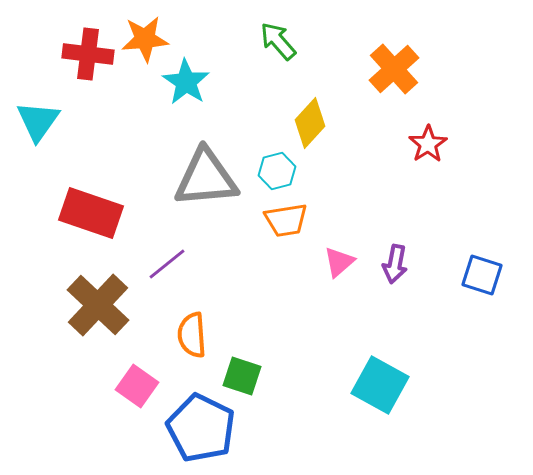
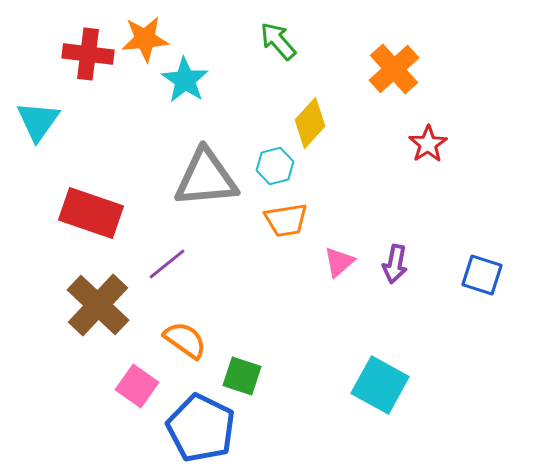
cyan star: moved 1 px left, 2 px up
cyan hexagon: moved 2 px left, 5 px up
orange semicircle: moved 7 px left, 5 px down; rotated 129 degrees clockwise
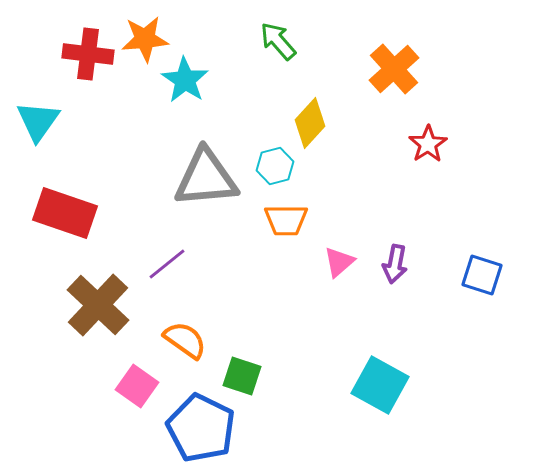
red rectangle: moved 26 px left
orange trapezoid: rotated 9 degrees clockwise
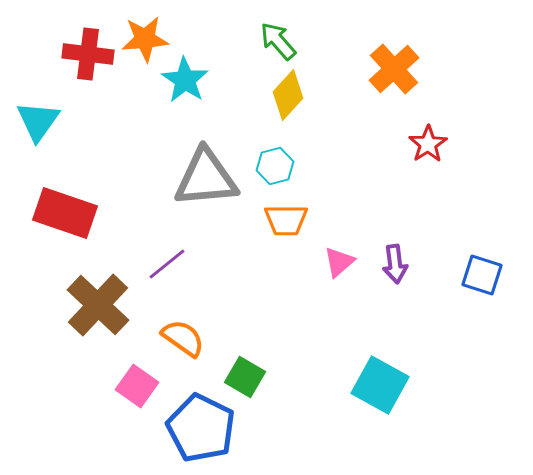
yellow diamond: moved 22 px left, 28 px up
purple arrow: rotated 18 degrees counterclockwise
orange semicircle: moved 2 px left, 2 px up
green square: moved 3 px right, 1 px down; rotated 12 degrees clockwise
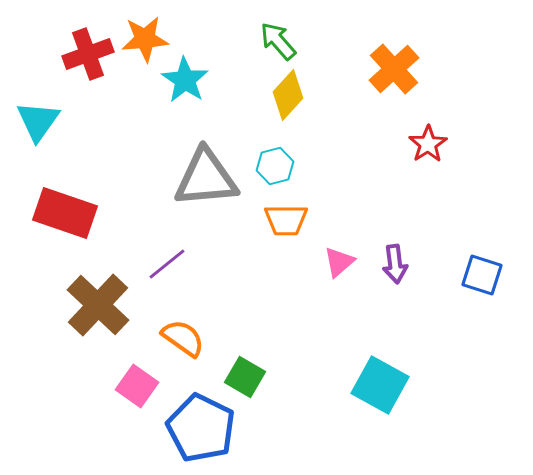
red cross: rotated 27 degrees counterclockwise
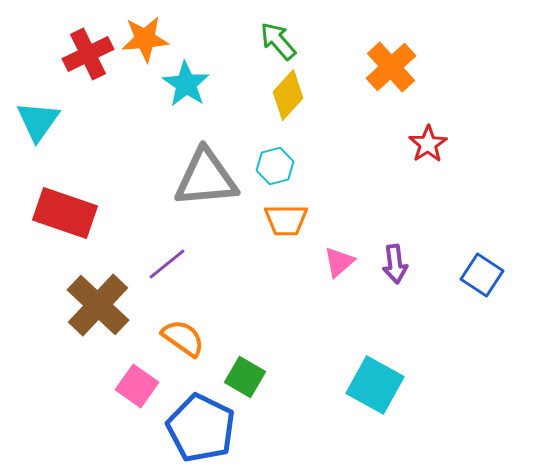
red cross: rotated 6 degrees counterclockwise
orange cross: moved 3 px left, 2 px up
cyan star: moved 1 px right, 4 px down
blue square: rotated 15 degrees clockwise
cyan square: moved 5 px left
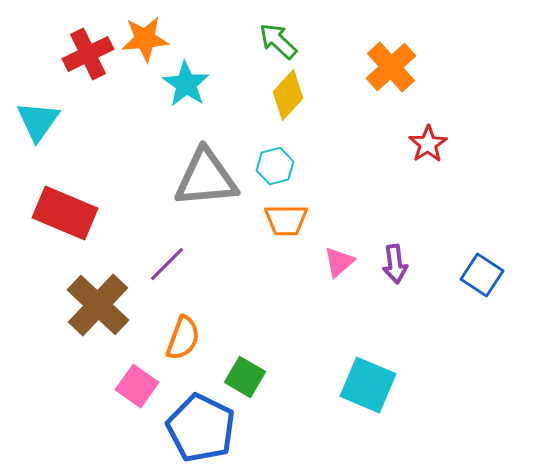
green arrow: rotated 6 degrees counterclockwise
red rectangle: rotated 4 degrees clockwise
purple line: rotated 6 degrees counterclockwise
orange semicircle: rotated 75 degrees clockwise
cyan square: moved 7 px left; rotated 6 degrees counterclockwise
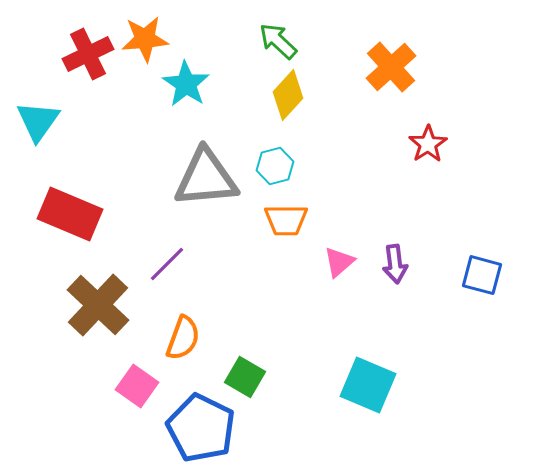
red rectangle: moved 5 px right, 1 px down
blue square: rotated 18 degrees counterclockwise
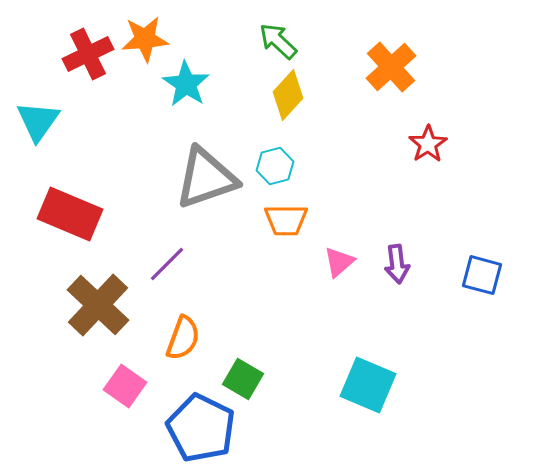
gray triangle: rotated 14 degrees counterclockwise
purple arrow: moved 2 px right
green square: moved 2 px left, 2 px down
pink square: moved 12 px left
